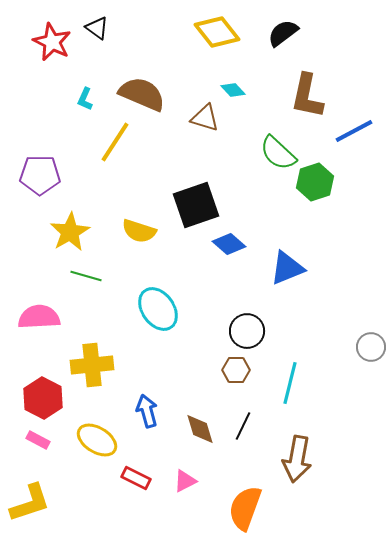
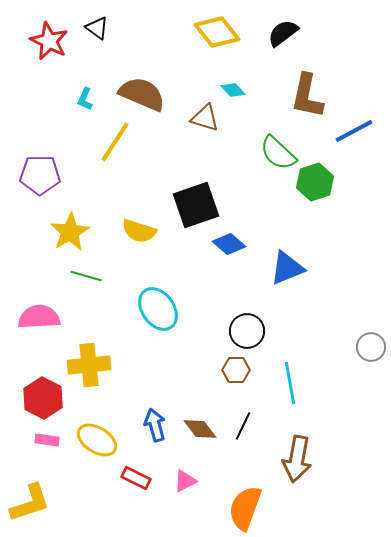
red star: moved 3 px left, 1 px up
yellow cross: moved 3 px left
cyan line: rotated 24 degrees counterclockwise
blue arrow: moved 8 px right, 14 px down
brown diamond: rotated 20 degrees counterclockwise
pink rectangle: moved 9 px right; rotated 20 degrees counterclockwise
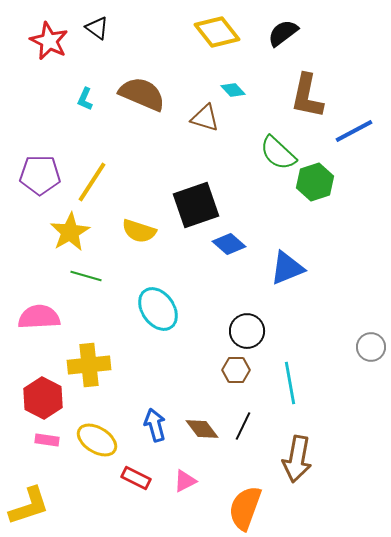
yellow line: moved 23 px left, 40 px down
brown diamond: moved 2 px right
yellow L-shape: moved 1 px left, 3 px down
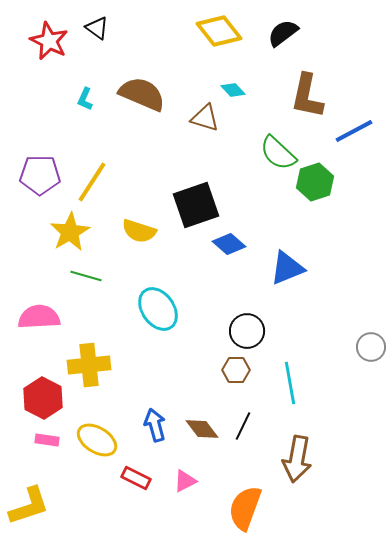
yellow diamond: moved 2 px right, 1 px up
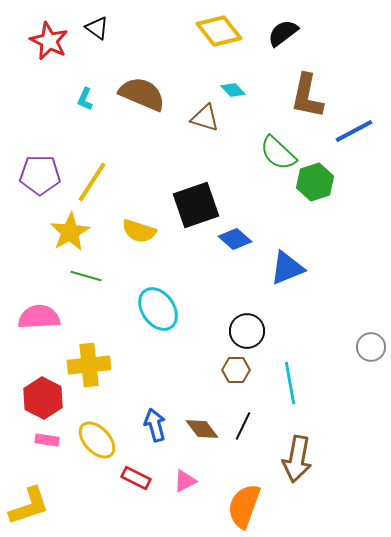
blue diamond: moved 6 px right, 5 px up
yellow ellipse: rotated 15 degrees clockwise
orange semicircle: moved 1 px left, 2 px up
